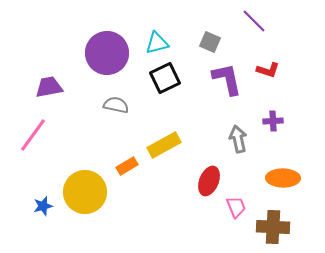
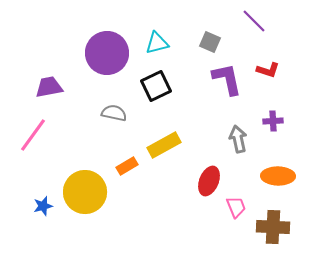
black square: moved 9 px left, 8 px down
gray semicircle: moved 2 px left, 8 px down
orange ellipse: moved 5 px left, 2 px up
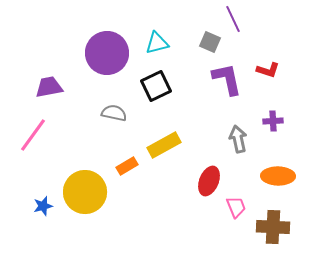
purple line: moved 21 px left, 2 px up; rotated 20 degrees clockwise
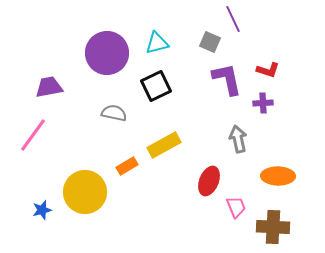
purple cross: moved 10 px left, 18 px up
blue star: moved 1 px left, 4 px down
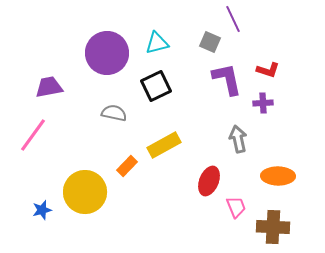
orange rectangle: rotated 15 degrees counterclockwise
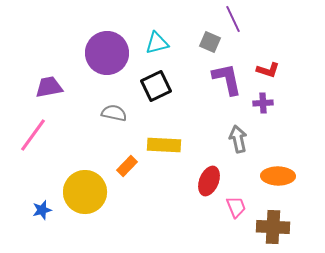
yellow rectangle: rotated 32 degrees clockwise
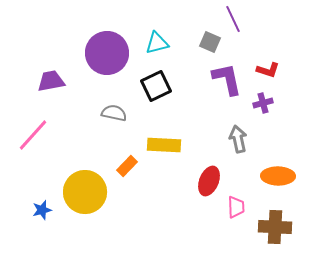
purple trapezoid: moved 2 px right, 6 px up
purple cross: rotated 12 degrees counterclockwise
pink line: rotated 6 degrees clockwise
pink trapezoid: rotated 20 degrees clockwise
brown cross: moved 2 px right
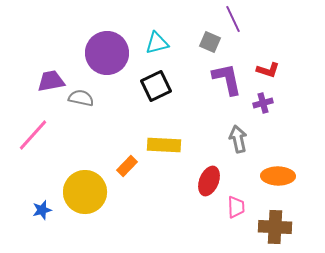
gray semicircle: moved 33 px left, 15 px up
